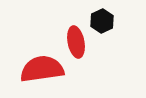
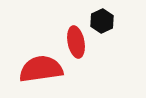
red semicircle: moved 1 px left
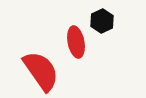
red semicircle: moved 2 px down; rotated 63 degrees clockwise
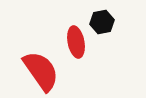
black hexagon: moved 1 px down; rotated 15 degrees clockwise
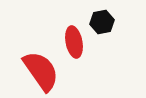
red ellipse: moved 2 px left
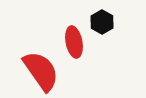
black hexagon: rotated 20 degrees counterclockwise
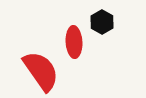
red ellipse: rotated 8 degrees clockwise
